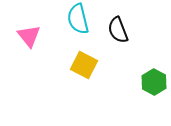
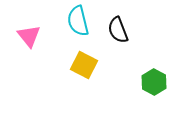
cyan semicircle: moved 2 px down
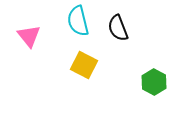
black semicircle: moved 2 px up
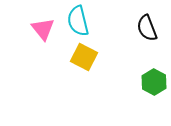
black semicircle: moved 29 px right
pink triangle: moved 14 px right, 7 px up
yellow square: moved 8 px up
